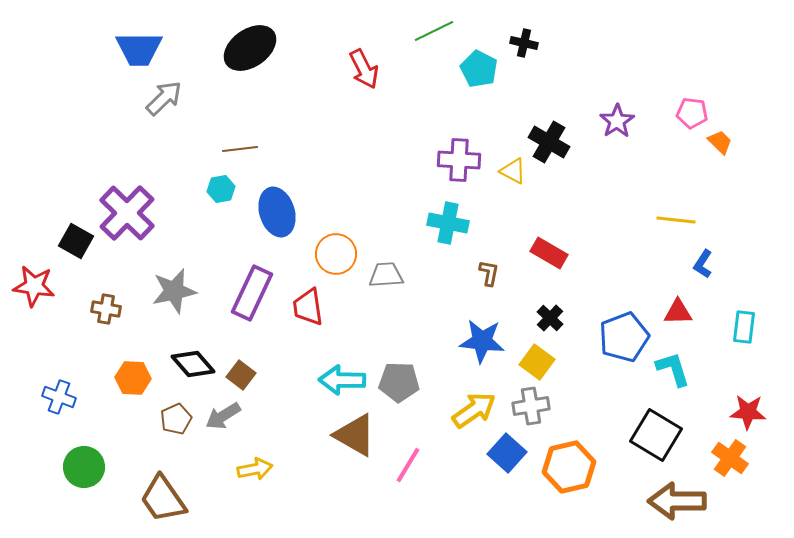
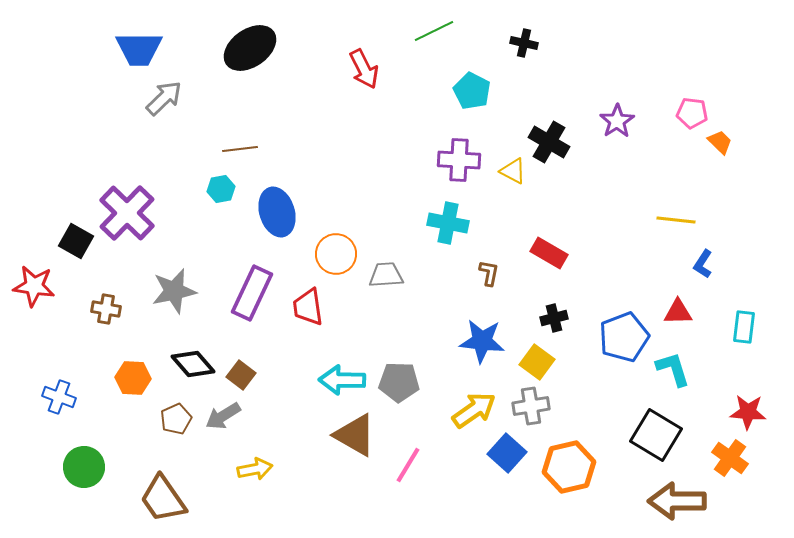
cyan pentagon at (479, 69): moved 7 px left, 22 px down
black cross at (550, 318): moved 4 px right; rotated 32 degrees clockwise
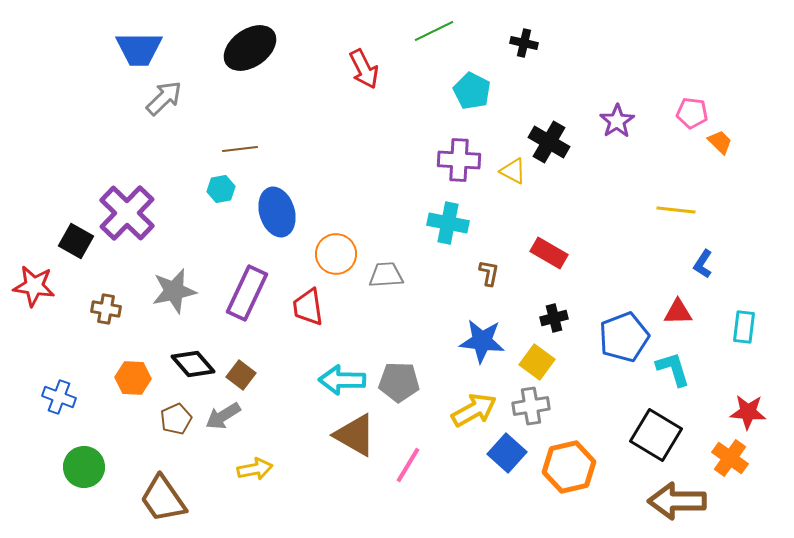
yellow line at (676, 220): moved 10 px up
purple rectangle at (252, 293): moved 5 px left
yellow arrow at (474, 410): rotated 6 degrees clockwise
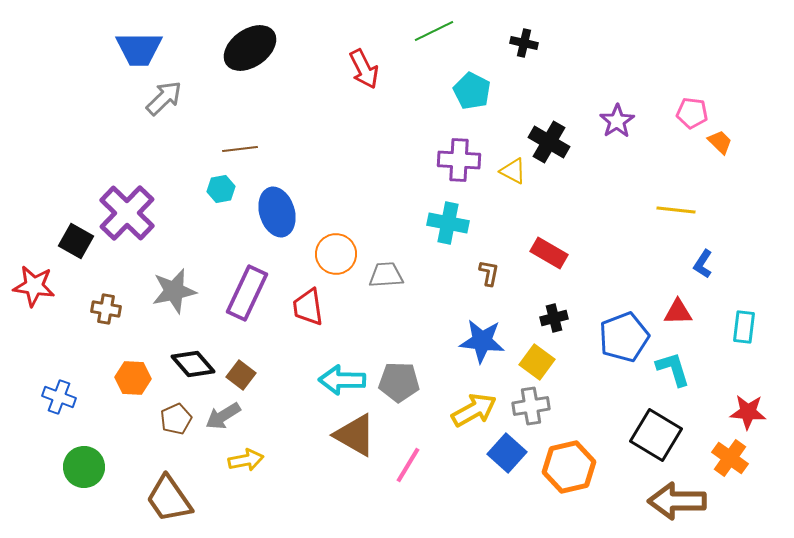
yellow arrow at (255, 469): moved 9 px left, 9 px up
brown trapezoid at (163, 499): moved 6 px right
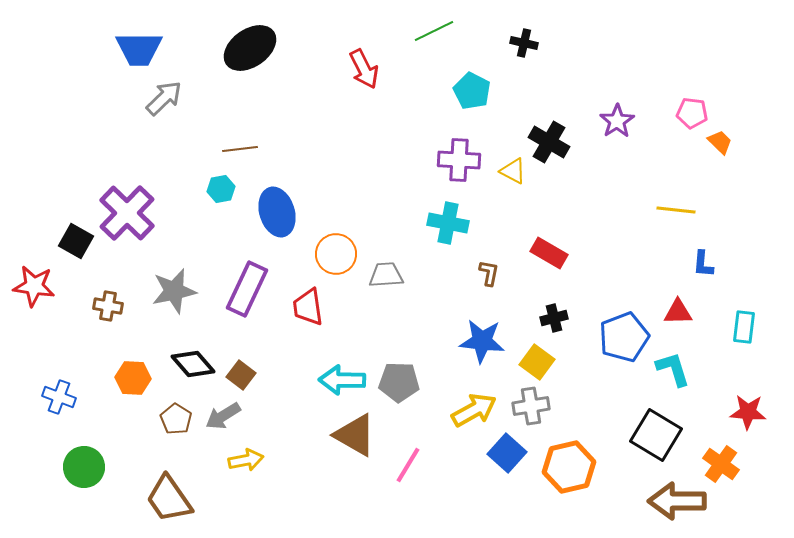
blue L-shape at (703, 264): rotated 28 degrees counterclockwise
purple rectangle at (247, 293): moved 4 px up
brown cross at (106, 309): moved 2 px right, 3 px up
brown pentagon at (176, 419): rotated 16 degrees counterclockwise
orange cross at (730, 458): moved 9 px left, 6 px down
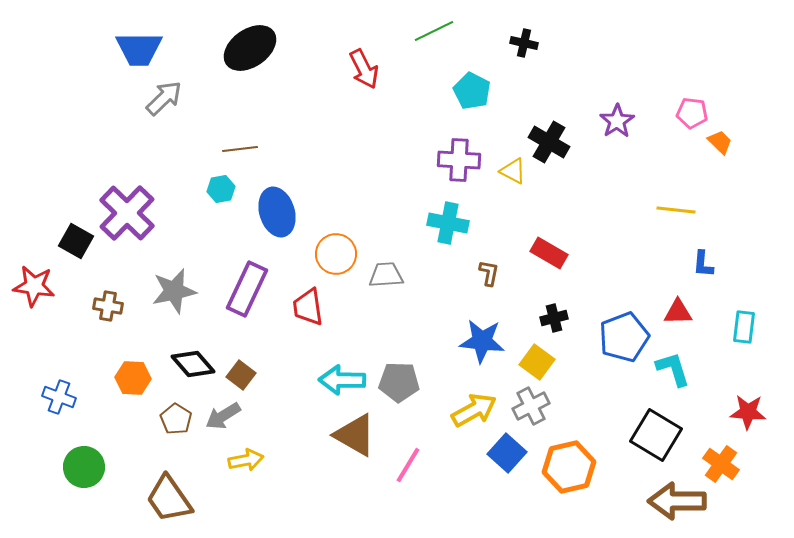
gray cross at (531, 406): rotated 18 degrees counterclockwise
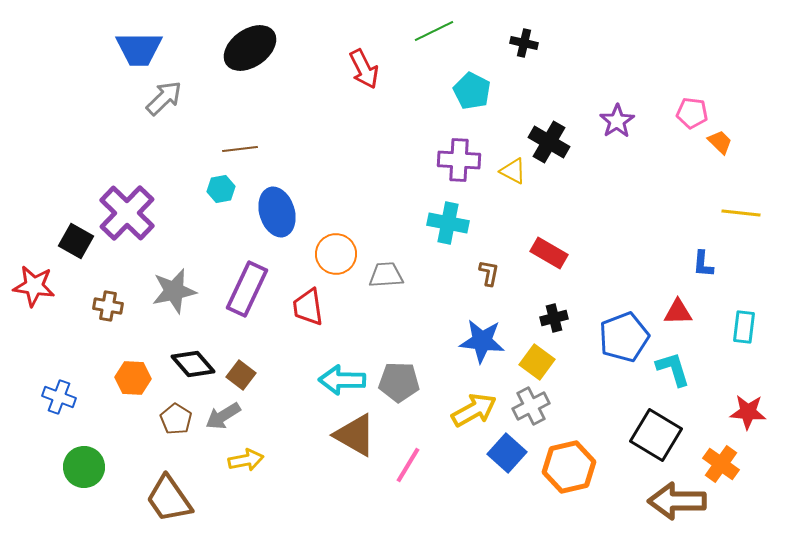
yellow line at (676, 210): moved 65 px right, 3 px down
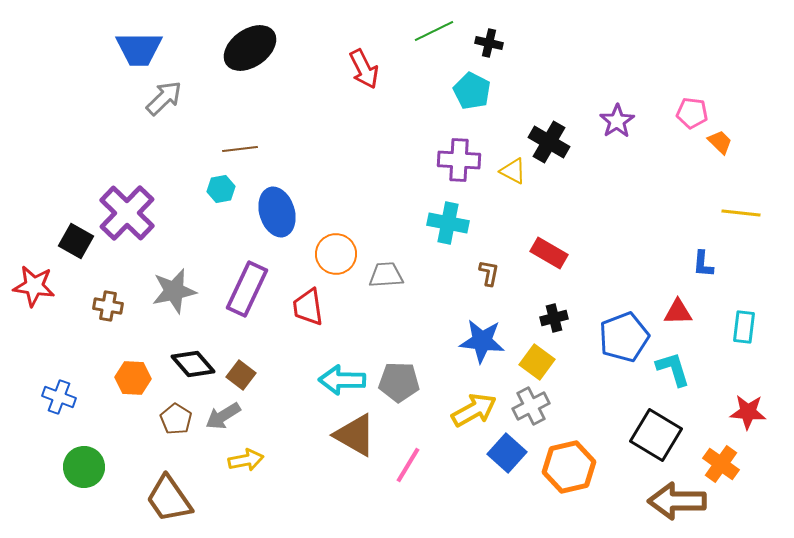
black cross at (524, 43): moved 35 px left
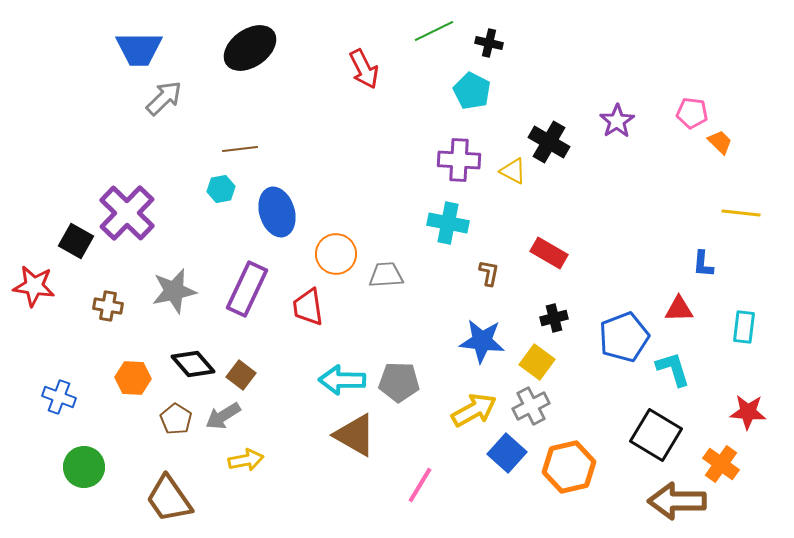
red triangle at (678, 312): moved 1 px right, 3 px up
pink line at (408, 465): moved 12 px right, 20 px down
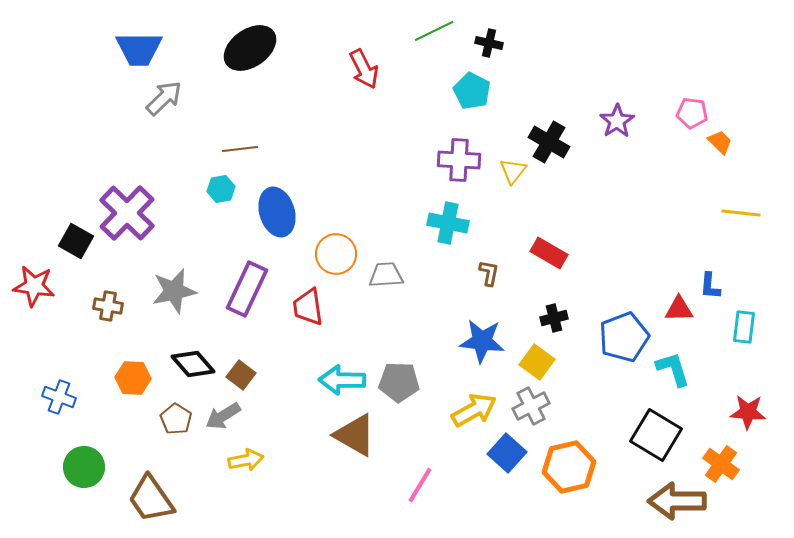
yellow triangle at (513, 171): rotated 40 degrees clockwise
blue L-shape at (703, 264): moved 7 px right, 22 px down
brown trapezoid at (169, 499): moved 18 px left
